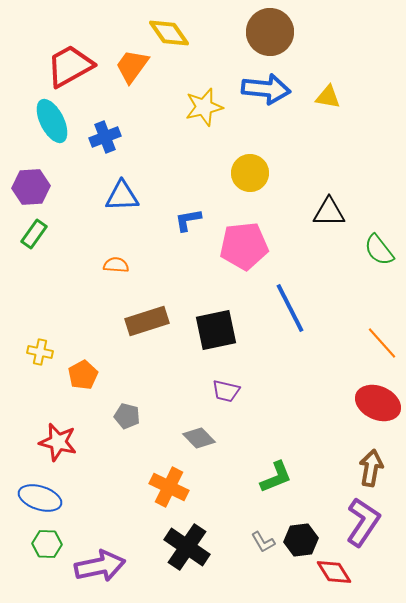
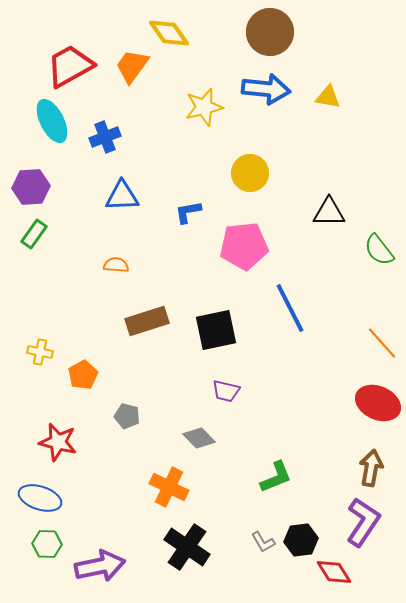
blue L-shape: moved 8 px up
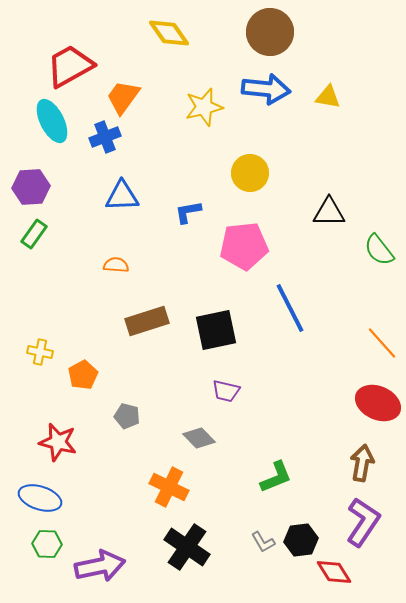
orange trapezoid: moved 9 px left, 31 px down
brown arrow: moved 9 px left, 5 px up
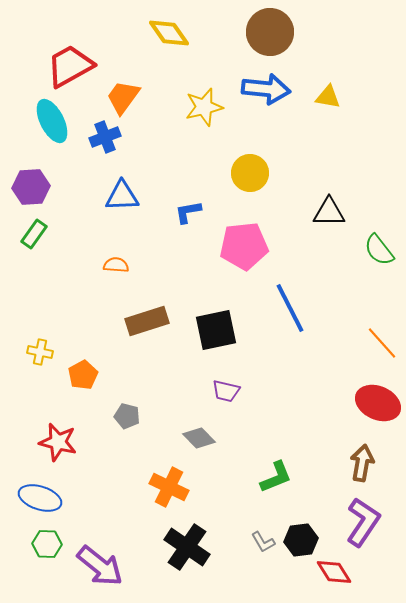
purple arrow: rotated 51 degrees clockwise
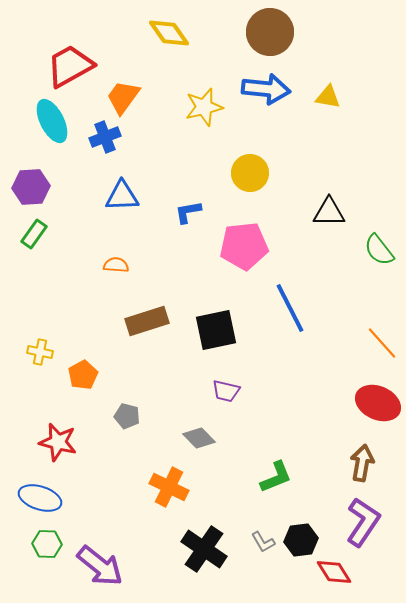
black cross: moved 17 px right, 2 px down
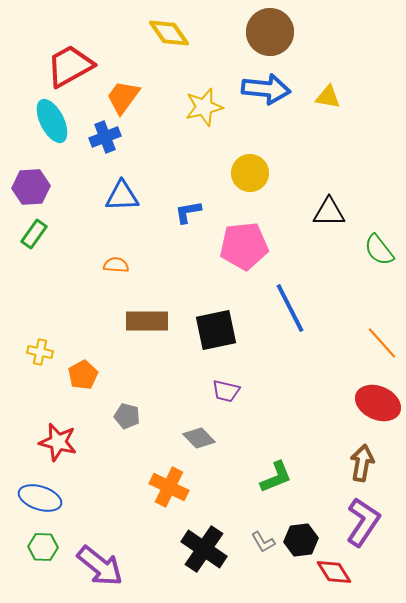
brown rectangle: rotated 18 degrees clockwise
green hexagon: moved 4 px left, 3 px down
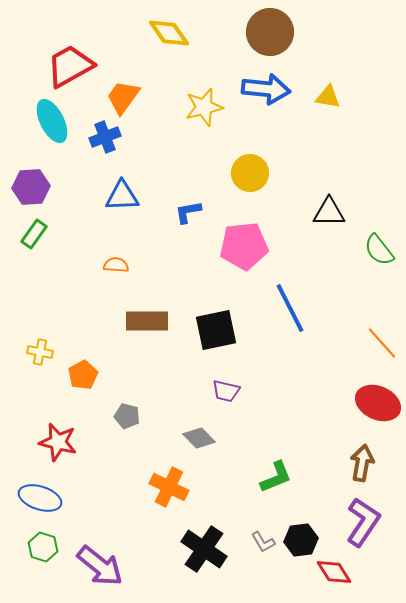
green hexagon: rotated 16 degrees clockwise
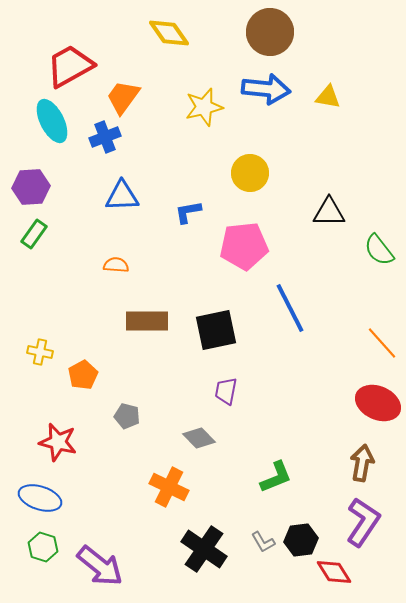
purple trapezoid: rotated 88 degrees clockwise
